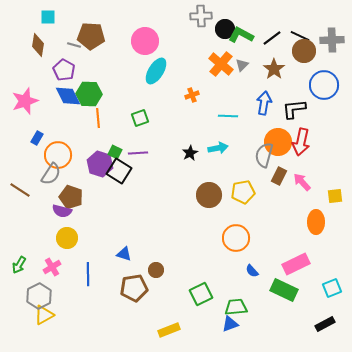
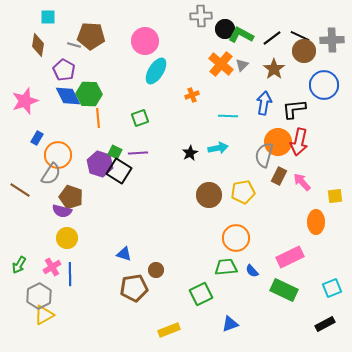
red arrow at (301, 142): moved 2 px left
pink rectangle at (296, 264): moved 6 px left, 7 px up
blue line at (88, 274): moved 18 px left
green trapezoid at (236, 307): moved 10 px left, 40 px up
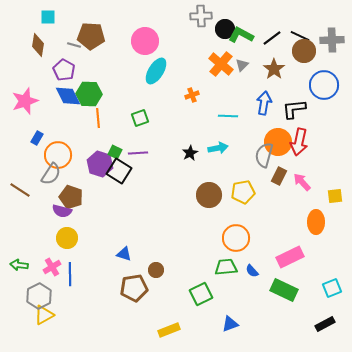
green arrow at (19, 265): rotated 66 degrees clockwise
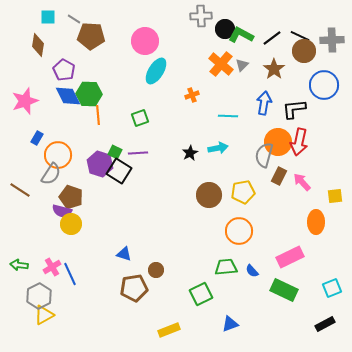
gray line at (74, 45): moved 26 px up; rotated 16 degrees clockwise
orange line at (98, 118): moved 3 px up
yellow circle at (67, 238): moved 4 px right, 14 px up
orange circle at (236, 238): moved 3 px right, 7 px up
blue line at (70, 274): rotated 25 degrees counterclockwise
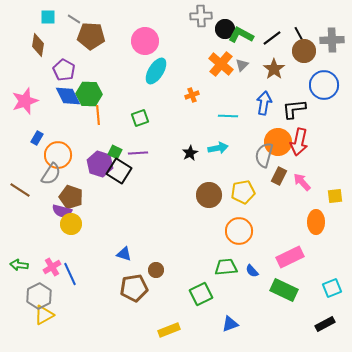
black line at (300, 36): rotated 36 degrees clockwise
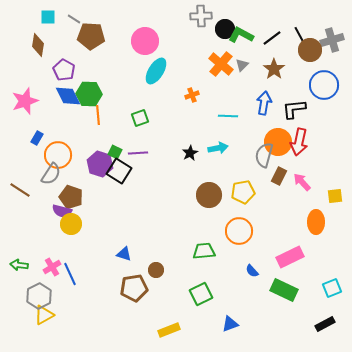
gray cross at (332, 40): rotated 15 degrees counterclockwise
brown circle at (304, 51): moved 6 px right, 1 px up
green trapezoid at (226, 267): moved 22 px left, 16 px up
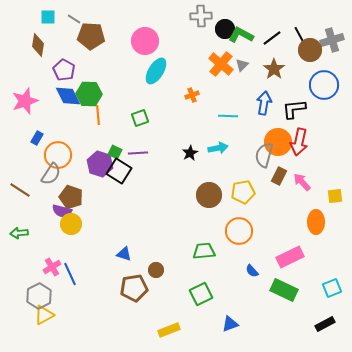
green arrow at (19, 265): moved 32 px up; rotated 12 degrees counterclockwise
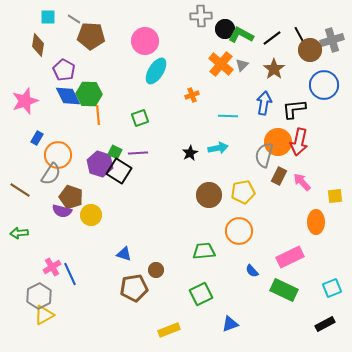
yellow circle at (71, 224): moved 20 px right, 9 px up
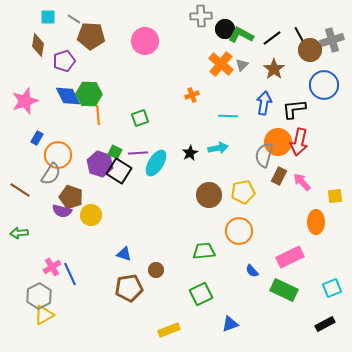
purple pentagon at (64, 70): moved 9 px up; rotated 25 degrees clockwise
cyan ellipse at (156, 71): moved 92 px down
brown pentagon at (134, 288): moved 5 px left
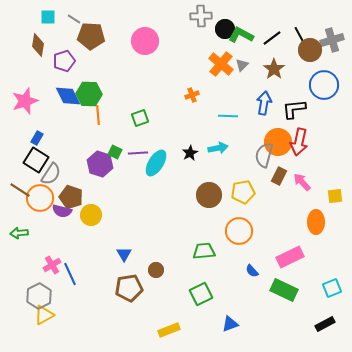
orange circle at (58, 155): moved 18 px left, 43 px down
black square at (119, 171): moved 83 px left, 11 px up
blue triangle at (124, 254): rotated 42 degrees clockwise
pink cross at (52, 267): moved 2 px up
